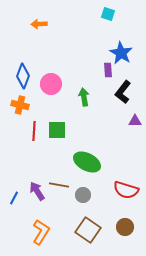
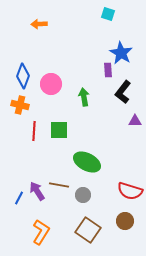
green square: moved 2 px right
red semicircle: moved 4 px right, 1 px down
blue line: moved 5 px right
brown circle: moved 6 px up
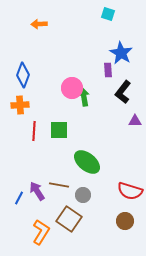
blue diamond: moved 1 px up
pink circle: moved 21 px right, 4 px down
orange cross: rotated 18 degrees counterclockwise
green ellipse: rotated 12 degrees clockwise
brown square: moved 19 px left, 11 px up
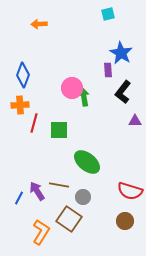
cyan square: rotated 32 degrees counterclockwise
red line: moved 8 px up; rotated 12 degrees clockwise
gray circle: moved 2 px down
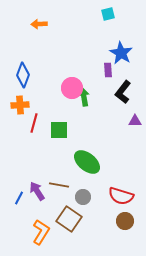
red semicircle: moved 9 px left, 5 px down
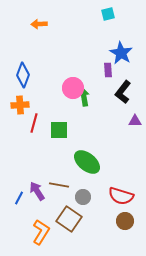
pink circle: moved 1 px right
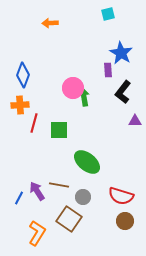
orange arrow: moved 11 px right, 1 px up
orange L-shape: moved 4 px left, 1 px down
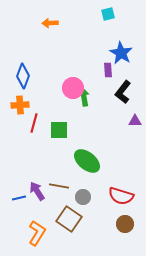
blue diamond: moved 1 px down
green ellipse: moved 1 px up
brown line: moved 1 px down
blue line: rotated 48 degrees clockwise
brown circle: moved 3 px down
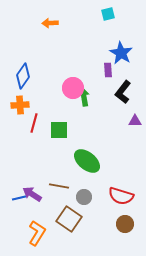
blue diamond: rotated 15 degrees clockwise
purple arrow: moved 5 px left, 3 px down; rotated 24 degrees counterclockwise
gray circle: moved 1 px right
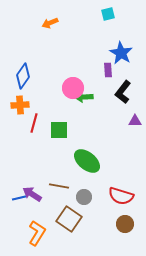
orange arrow: rotated 21 degrees counterclockwise
green arrow: rotated 84 degrees counterclockwise
